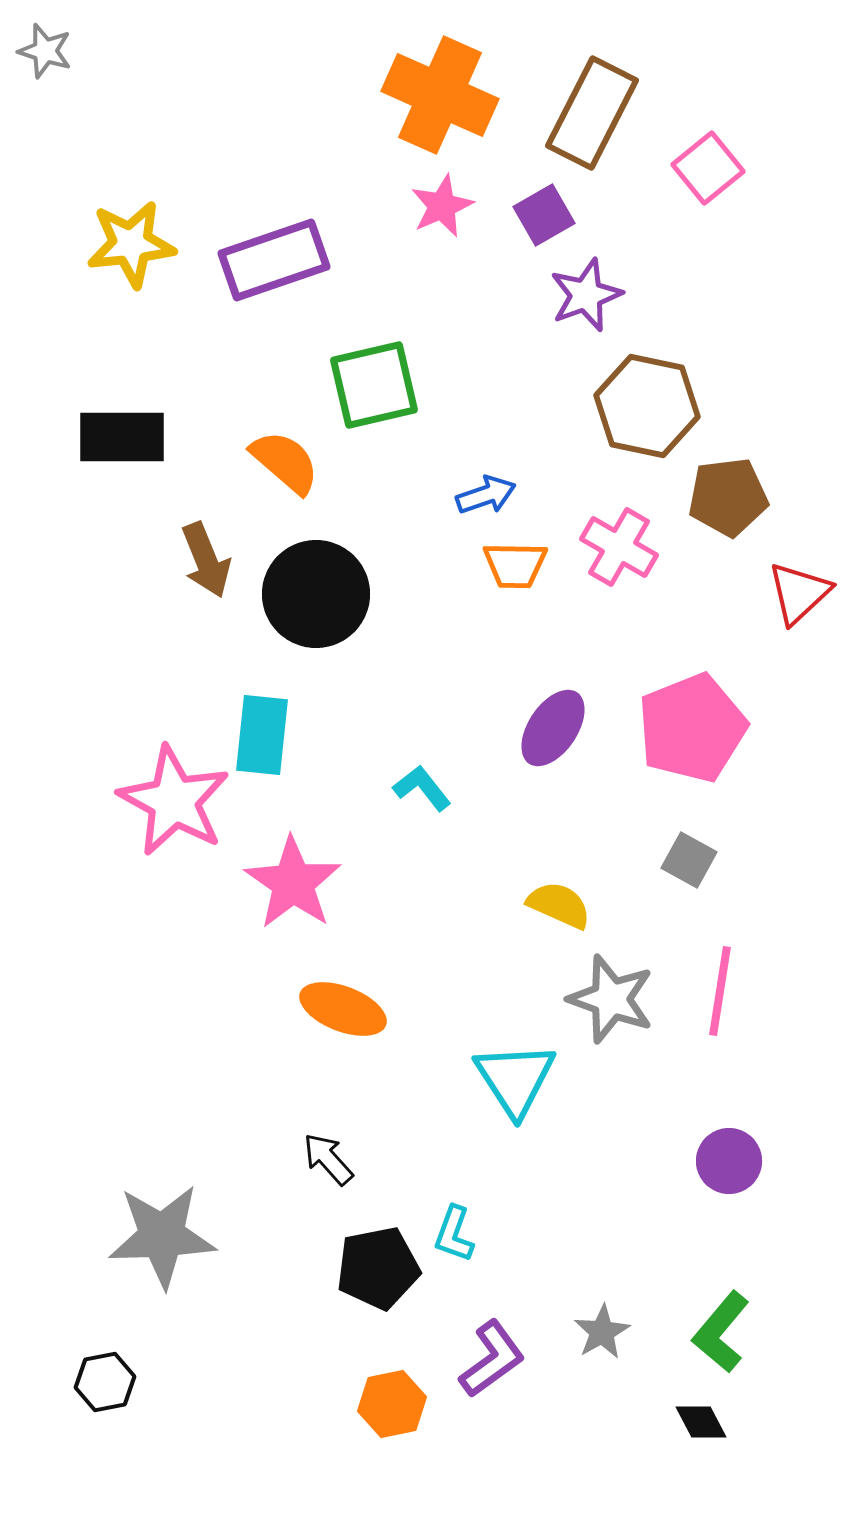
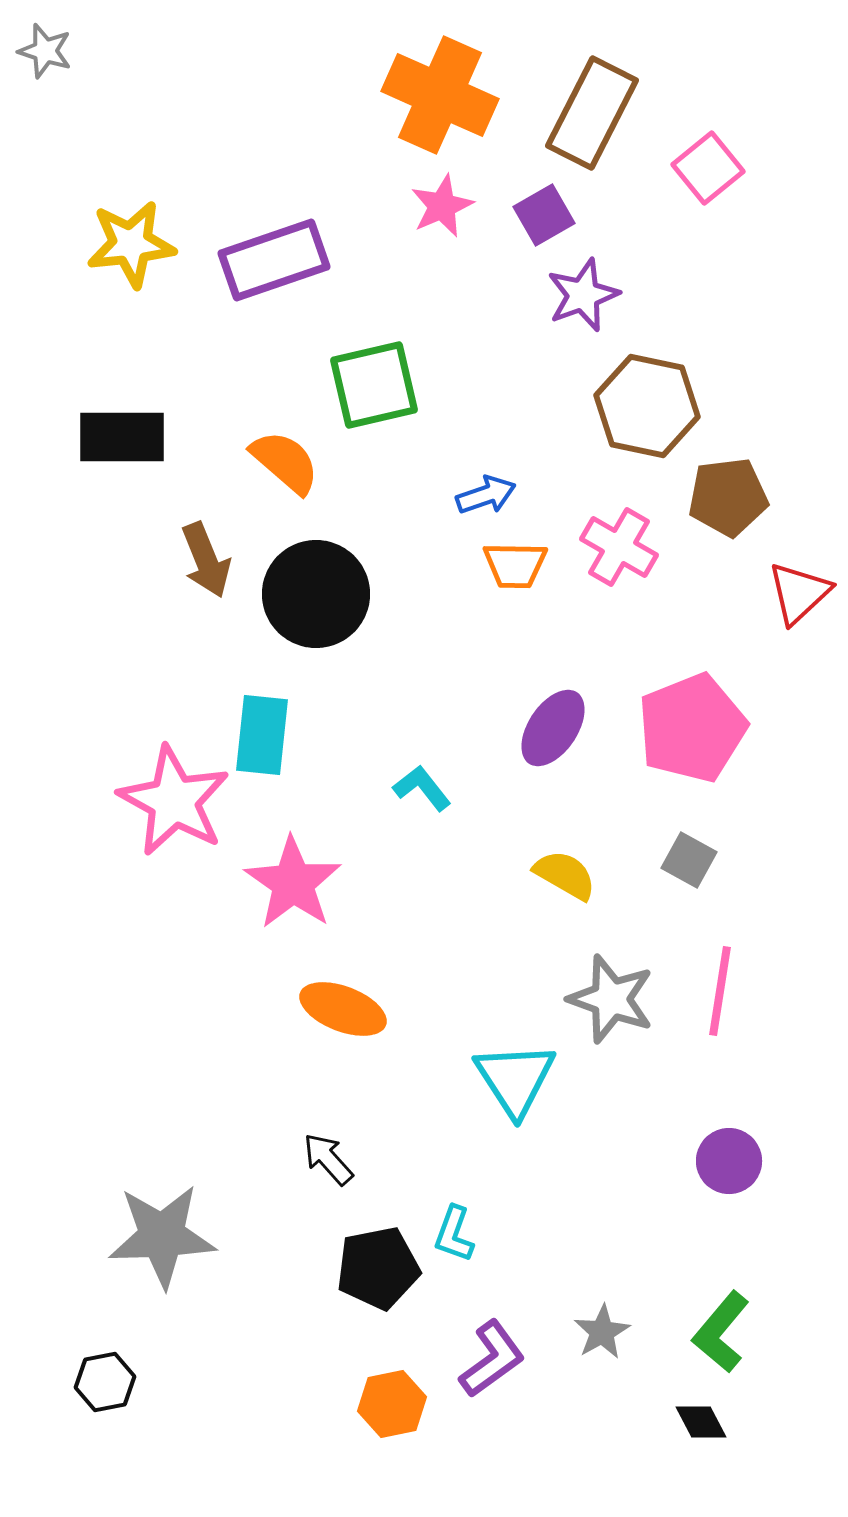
purple star at (586, 295): moved 3 px left
yellow semicircle at (559, 905): moved 6 px right, 30 px up; rotated 6 degrees clockwise
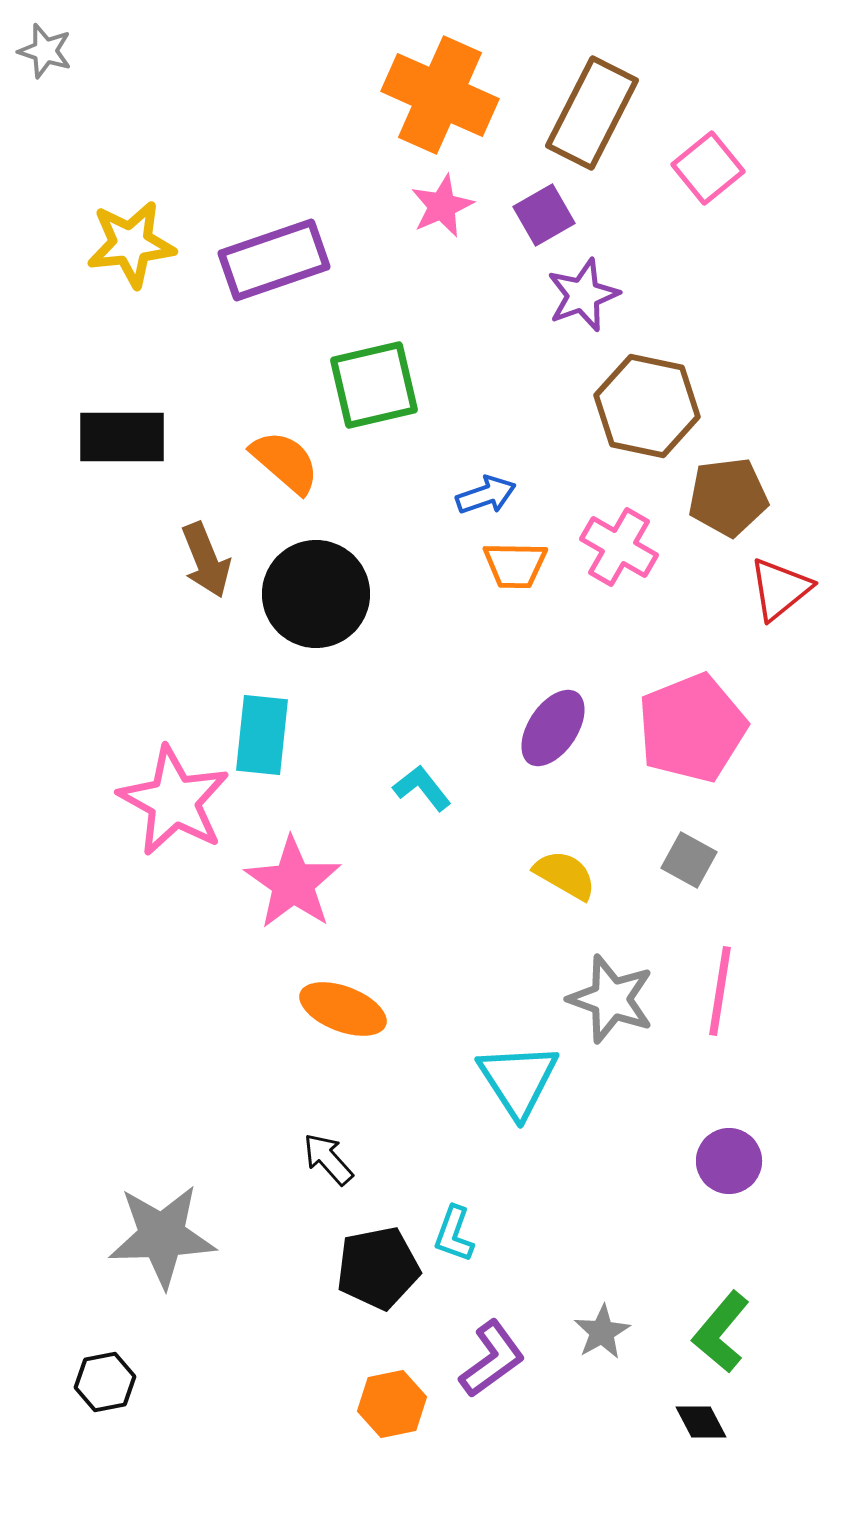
red triangle at (799, 593): moved 19 px left, 4 px up; rotated 4 degrees clockwise
cyan triangle at (515, 1079): moved 3 px right, 1 px down
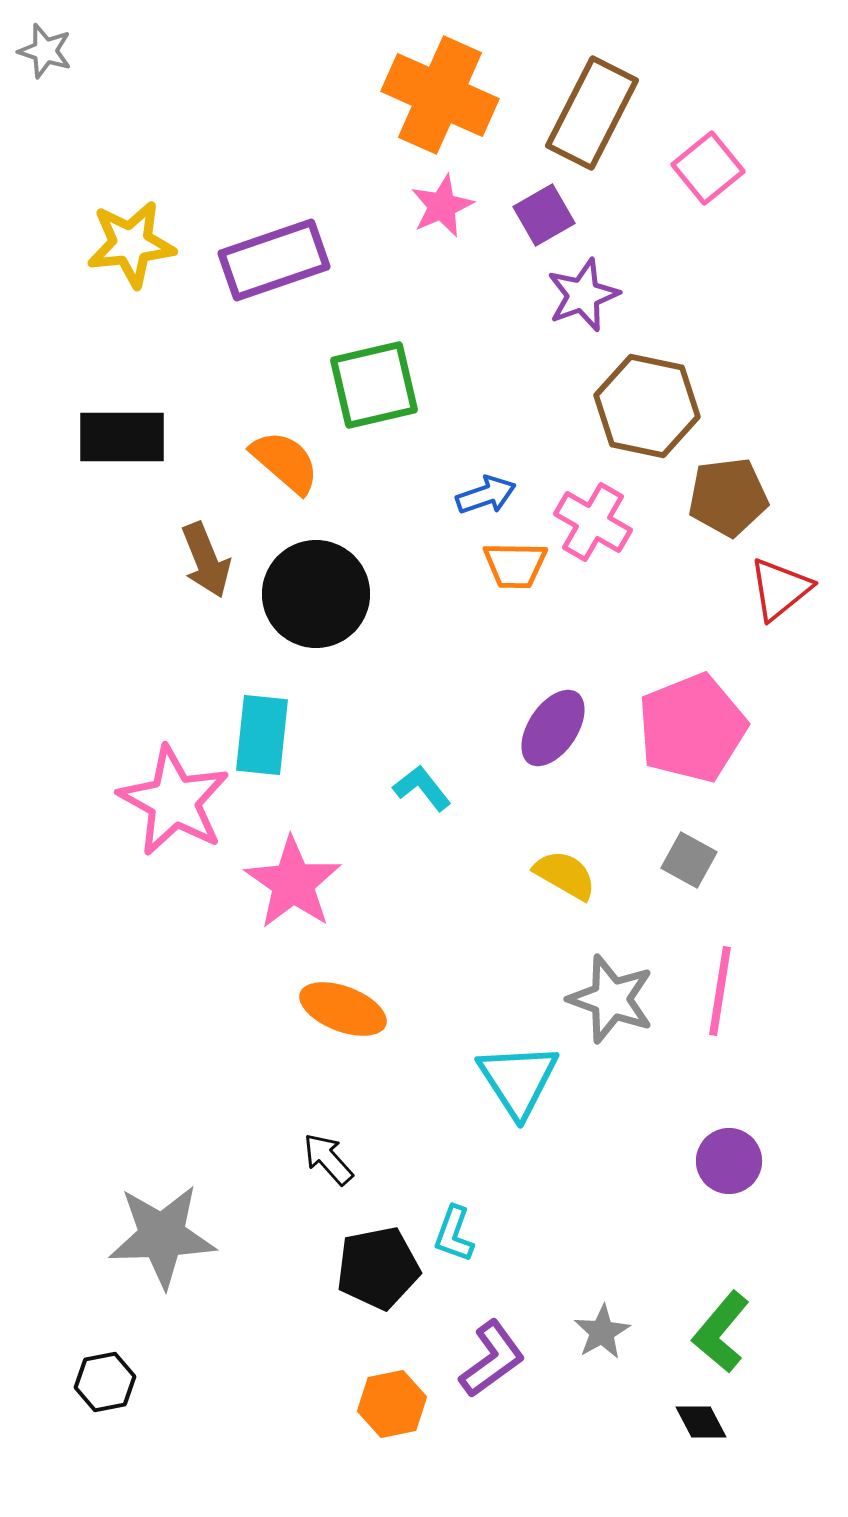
pink cross at (619, 547): moved 26 px left, 25 px up
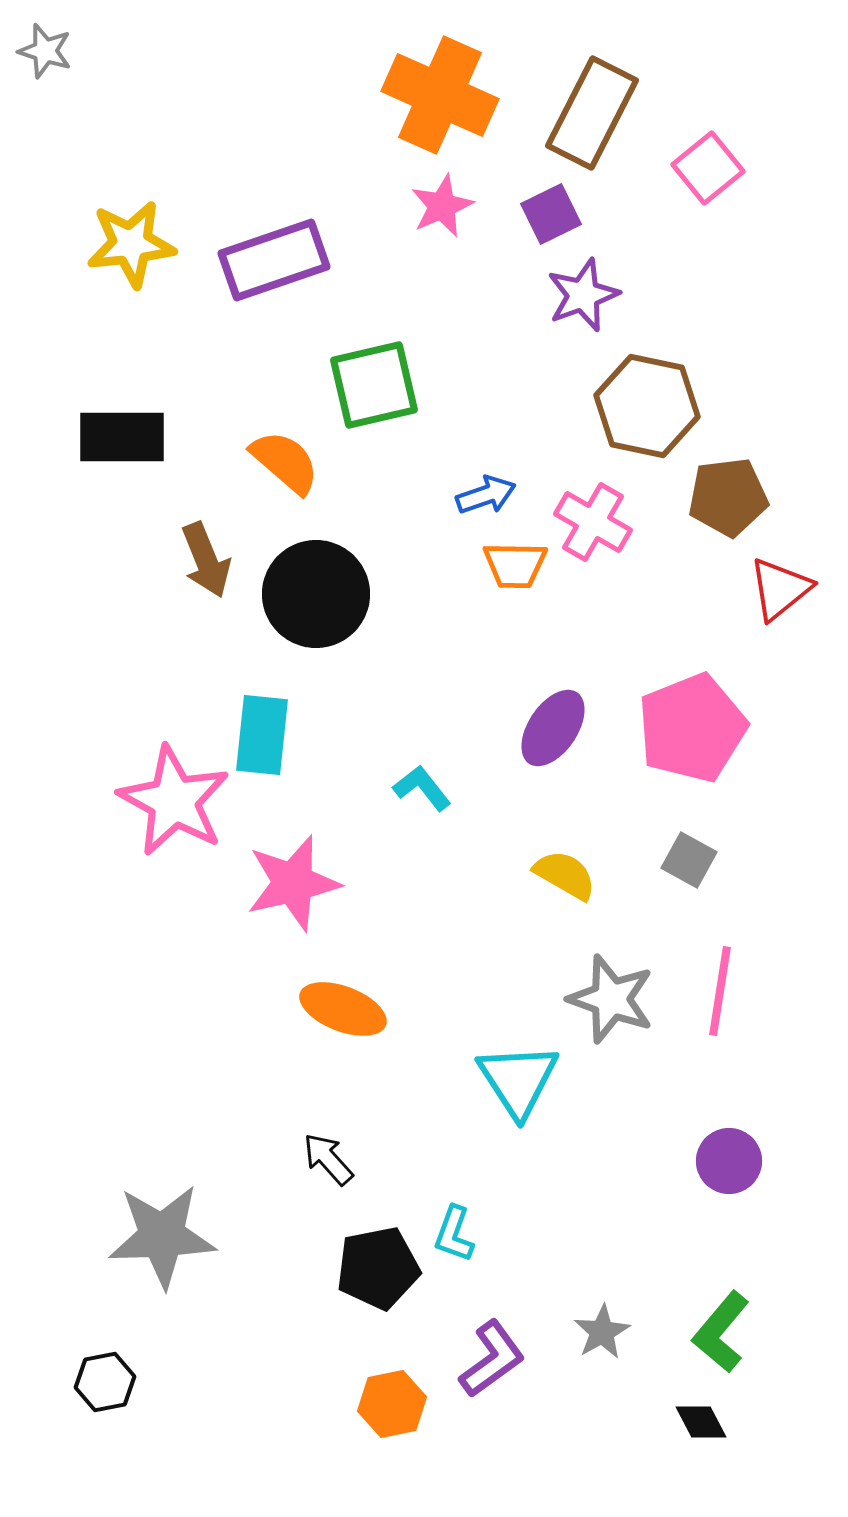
purple square at (544, 215): moved 7 px right, 1 px up; rotated 4 degrees clockwise
pink star at (293, 883): rotated 24 degrees clockwise
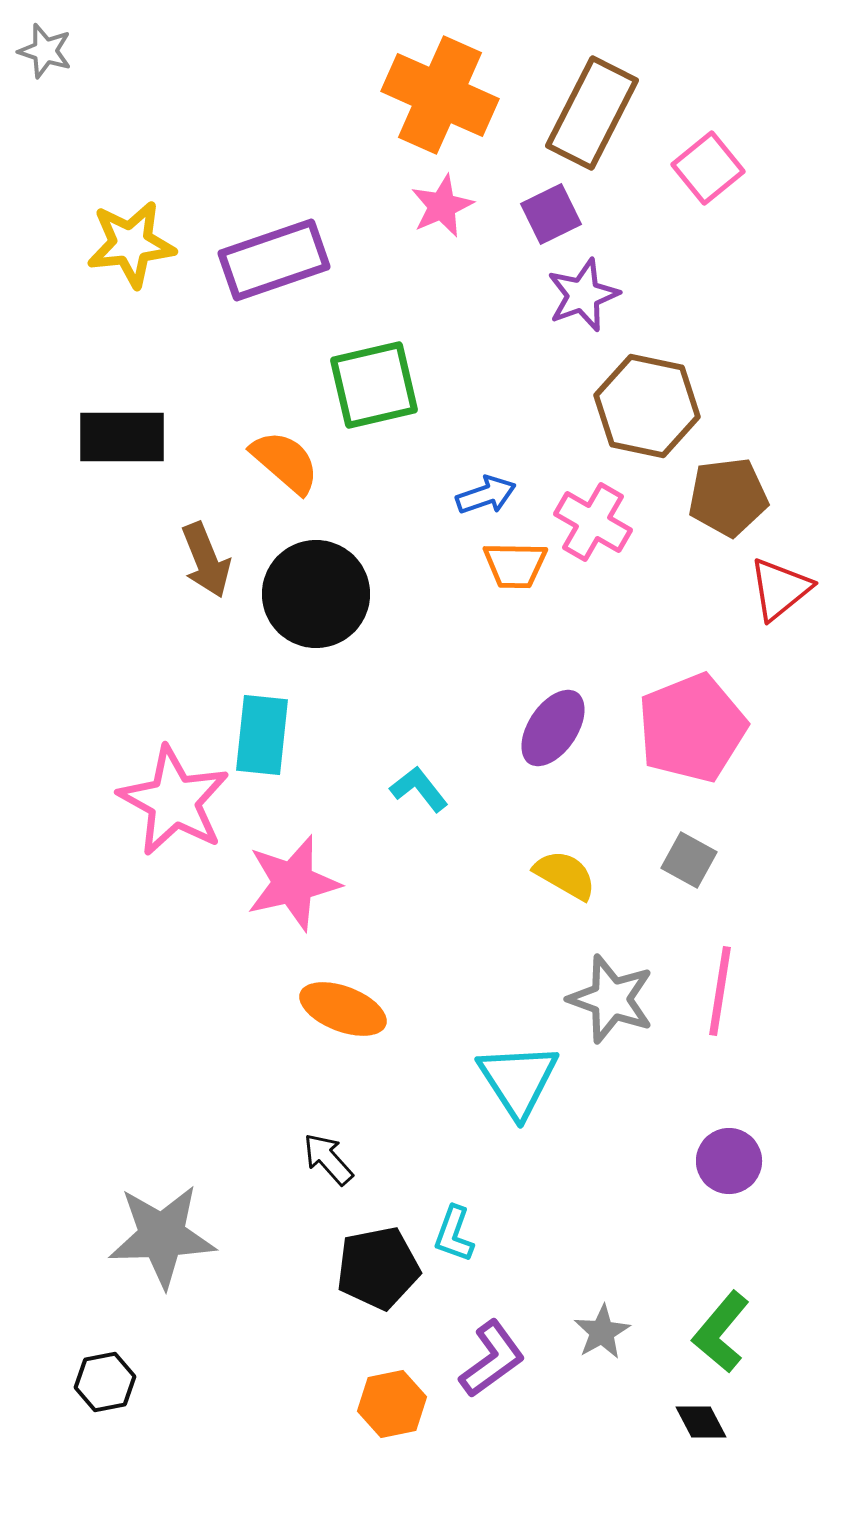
cyan L-shape at (422, 788): moved 3 px left, 1 px down
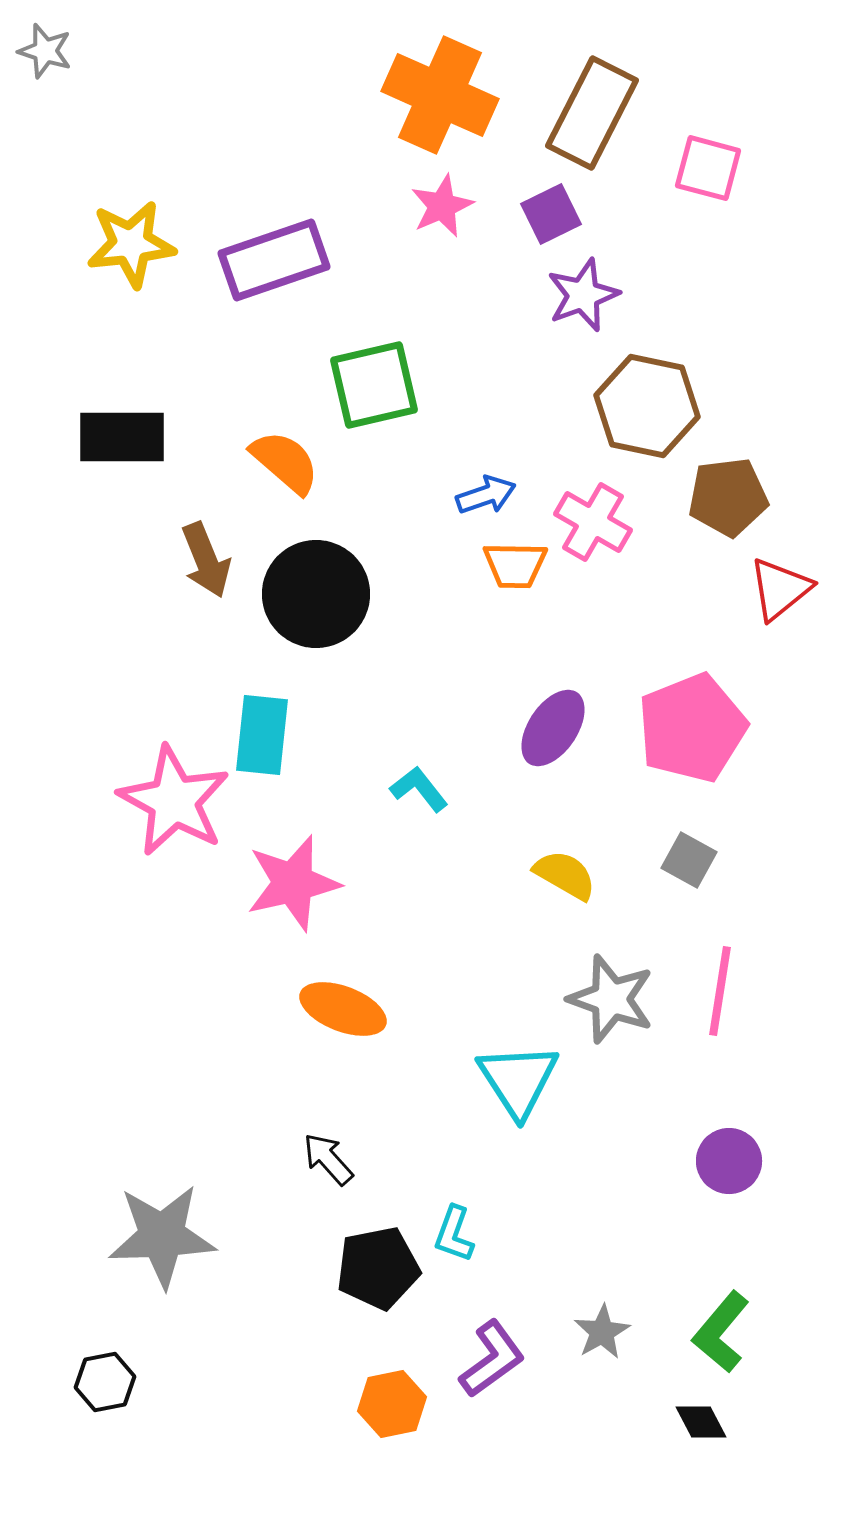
pink square at (708, 168): rotated 36 degrees counterclockwise
